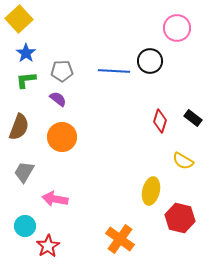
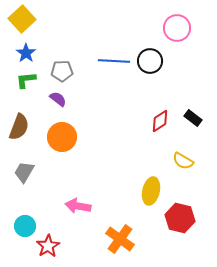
yellow square: moved 3 px right
blue line: moved 10 px up
red diamond: rotated 40 degrees clockwise
pink arrow: moved 23 px right, 7 px down
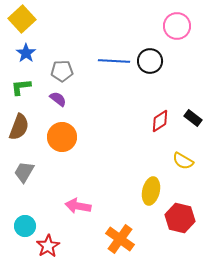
pink circle: moved 2 px up
green L-shape: moved 5 px left, 7 px down
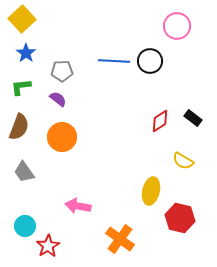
gray trapezoid: rotated 65 degrees counterclockwise
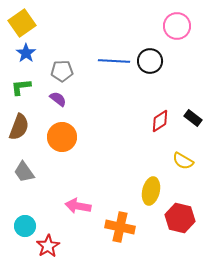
yellow square: moved 4 px down; rotated 8 degrees clockwise
orange cross: moved 12 px up; rotated 24 degrees counterclockwise
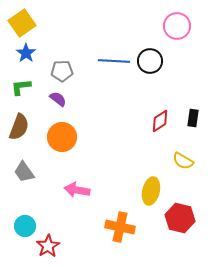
black rectangle: rotated 60 degrees clockwise
pink arrow: moved 1 px left, 16 px up
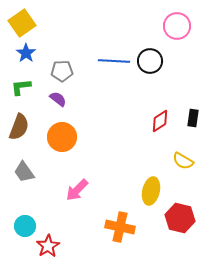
pink arrow: rotated 55 degrees counterclockwise
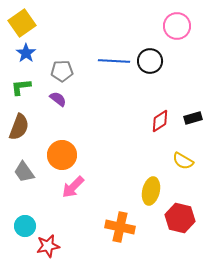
black rectangle: rotated 66 degrees clockwise
orange circle: moved 18 px down
pink arrow: moved 4 px left, 3 px up
red star: rotated 20 degrees clockwise
